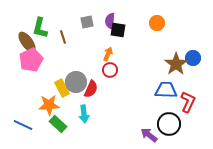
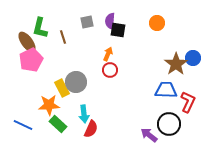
red semicircle: moved 40 px down
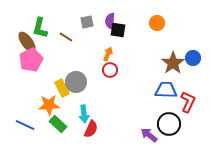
brown line: moved 3 px right; rotated 40 degrees counterclockwise
brown star: moved 3 px left, 1 px up
blue line: moved 2 px right
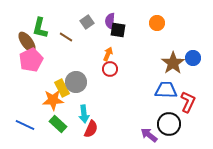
gray square: rotated 24 degrees counterclockwise
red circle: moved 1 px up
orange star: moved 4 px right, 5 px up
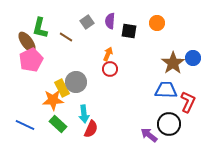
black square: moved 11 px right, 1 px down
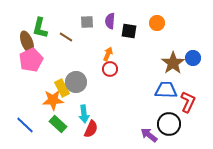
gray square: rotated 32 degrees clockwise
brown ellipse: rotated 15 degrees clockwise
blue line: rotated 18 degrees clockwise
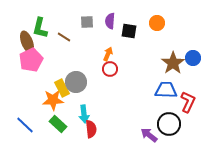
brown line: moved 2 px left
red semicircle: rotated 30 degrees counterclockwise
